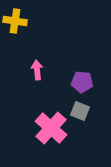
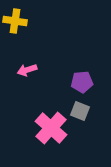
pink arrow: moved 10 px left; rotated 102 degrees counterclockwise
purple pentagon: rotated 10 degrees counterclockwise
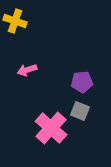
yellow cross: rotated 10 degrees clockwise
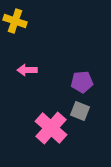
pink arrow: rotated 18 degrees clockwise
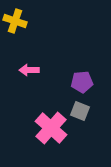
pink arrow: moved 2 px right
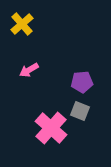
yellow cross: moved 7 px right, 3 px down; rotated 30 degrees clockwise
pink arrow: rotated 30 degrees counterclockwise
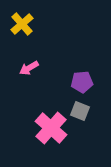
pink arrow: moved 2 px up
